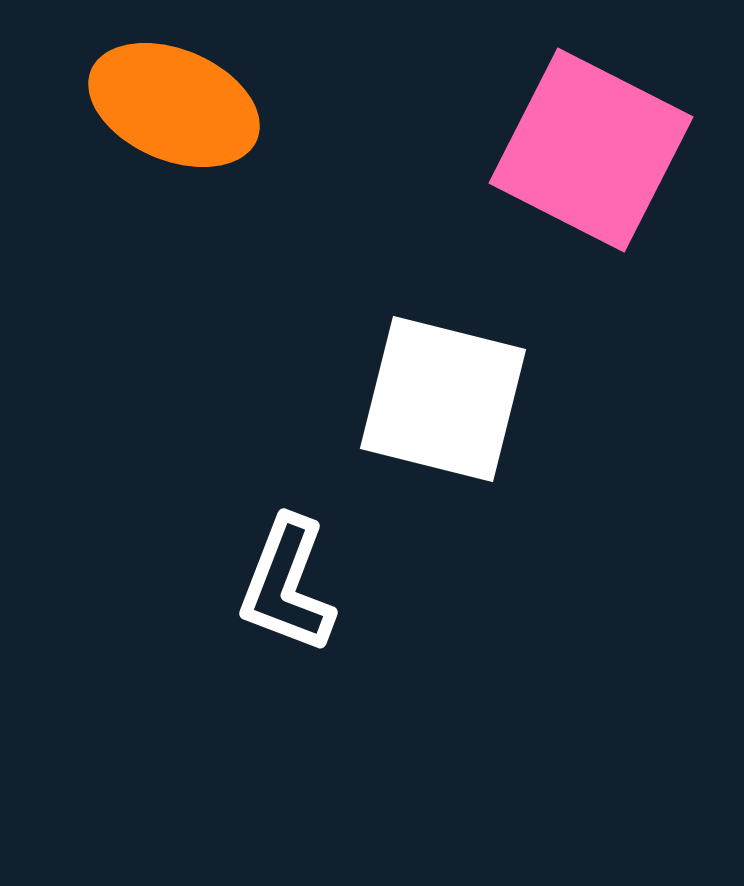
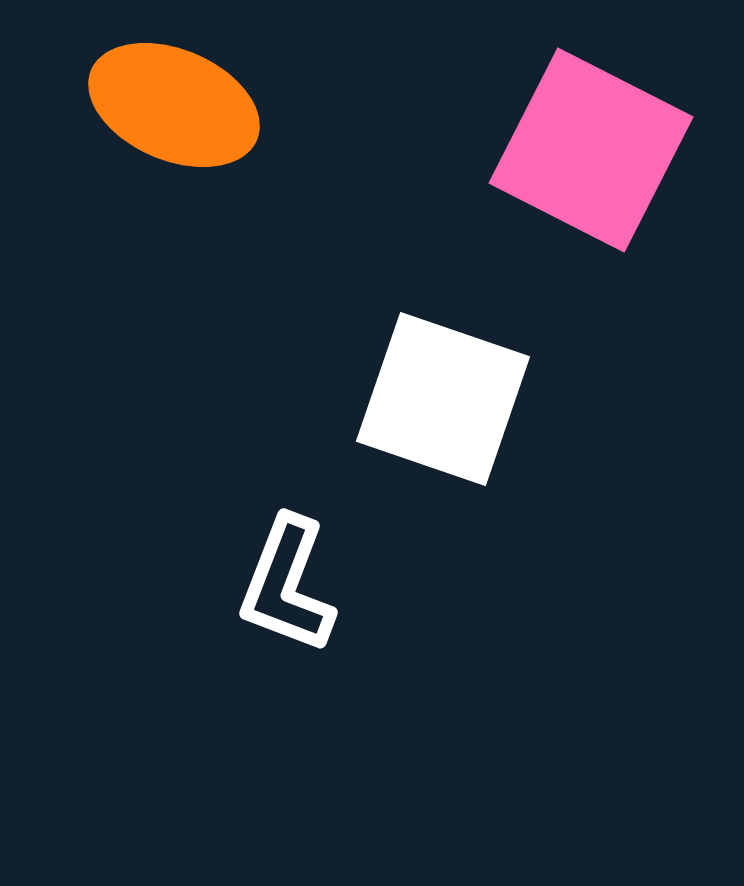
white square: rotated 5 degrees clockwise
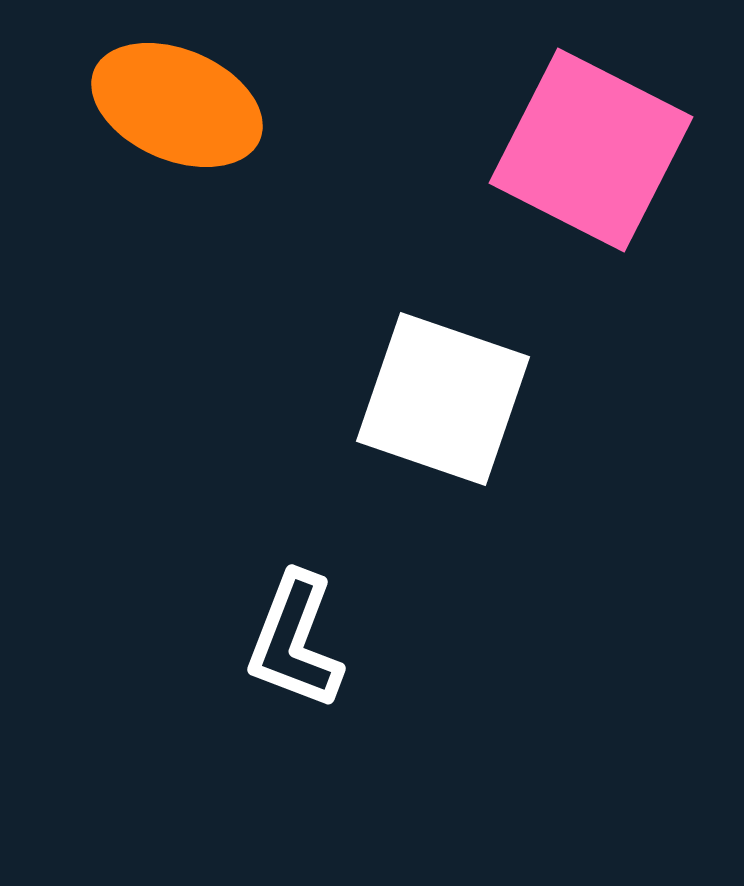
orange ellipse: moved 3 px right
white L-shape: moved 8 px right, 56 px down
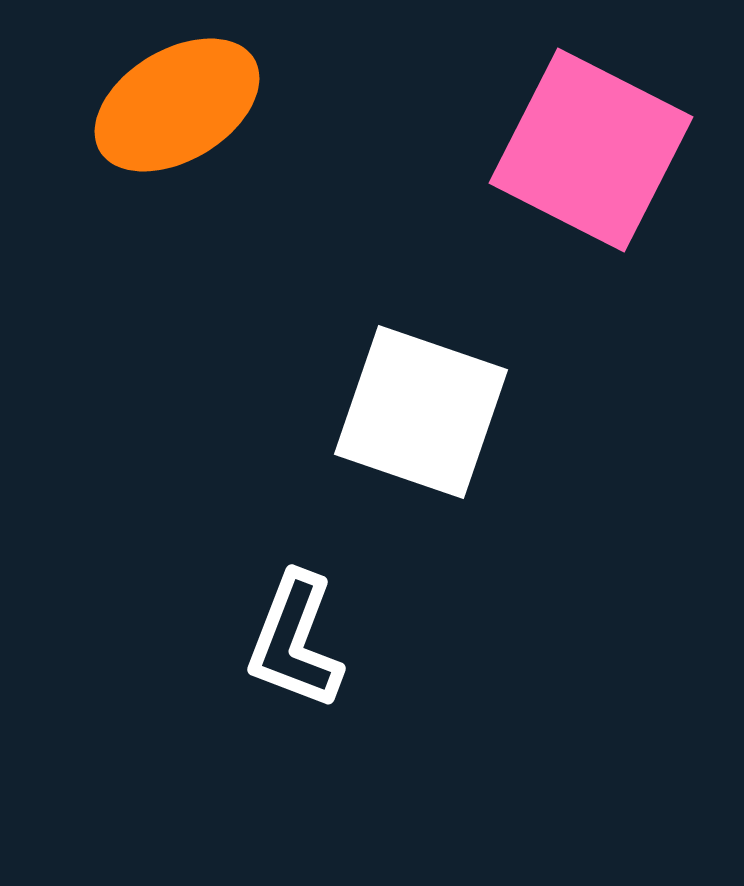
orange ellipse: rotated 54 degrees counterclockwise
white square: moved 22 px left, 13 px down
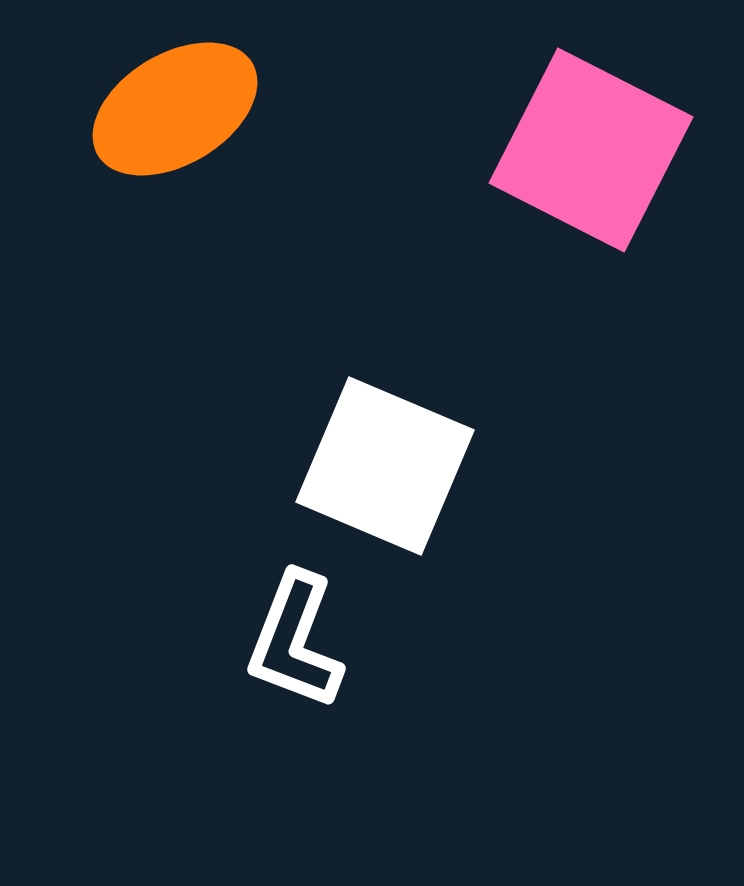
orange ellipse: moved 2 px left, 4 px down
white square: moved 36 px left, 54 px down; rotated 4 degrees clockwise
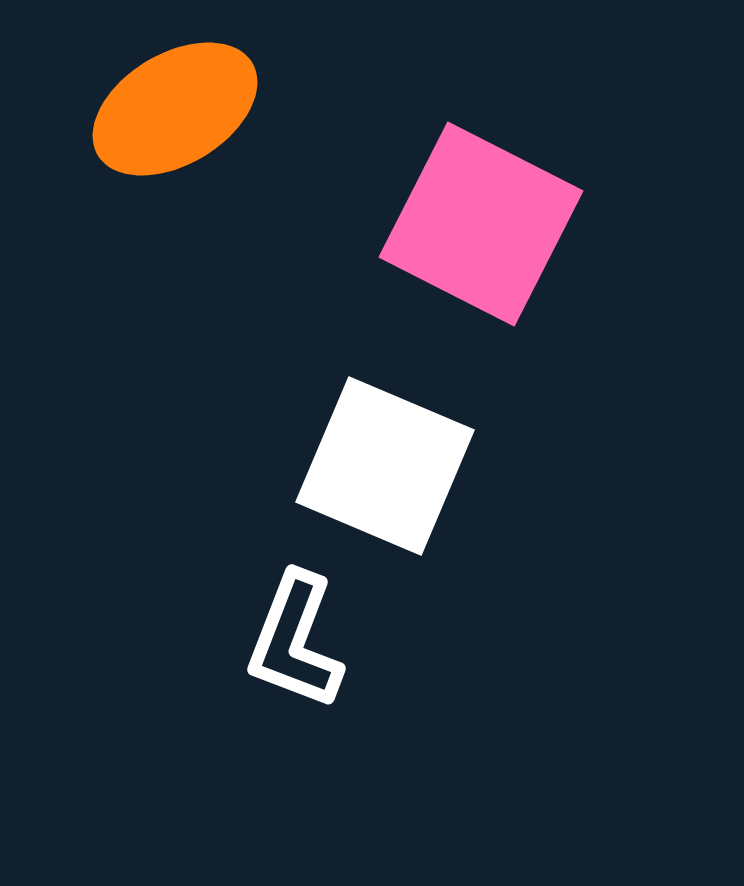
pink square: moved 110 px left, 74 px down
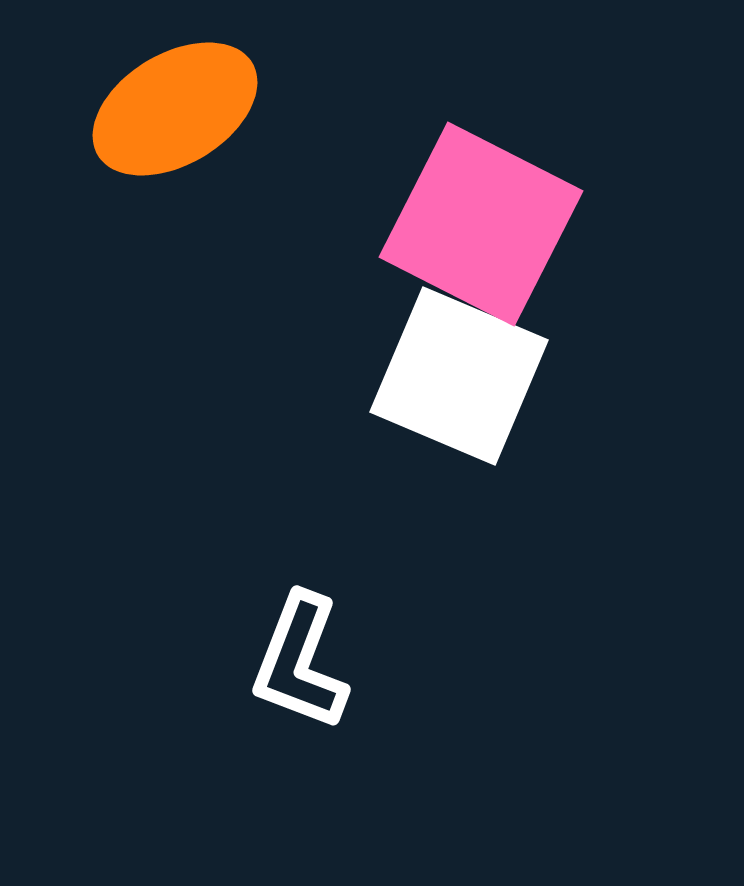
white square: moved 74 px right, 90 px up
white L-shape: moved 5 px right, 21 px down
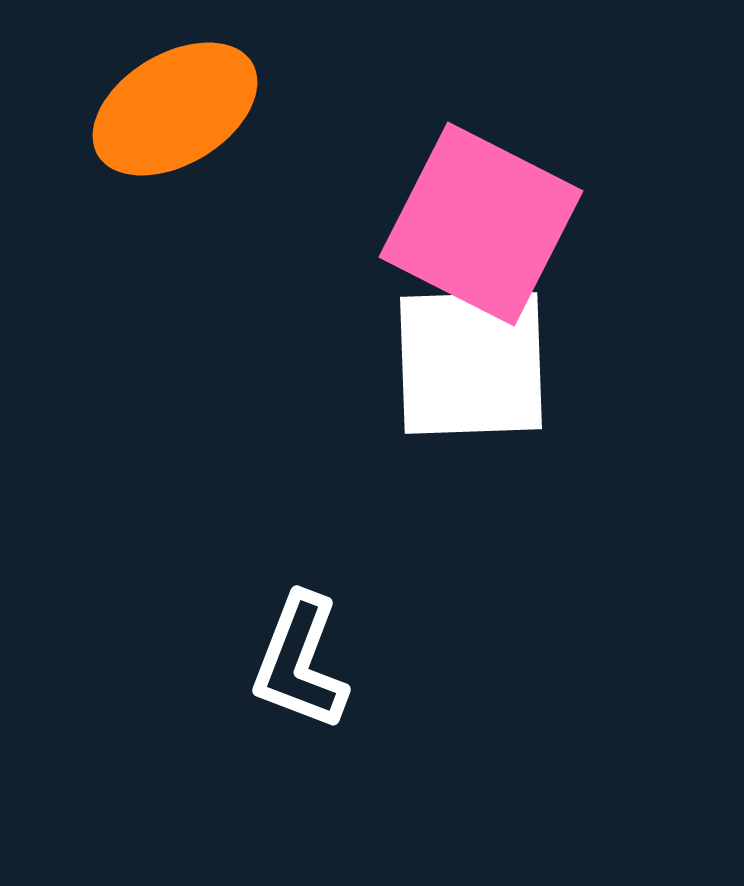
white square: moved 12 px right, 13 px up; rotated 25 degrees counterclockwise
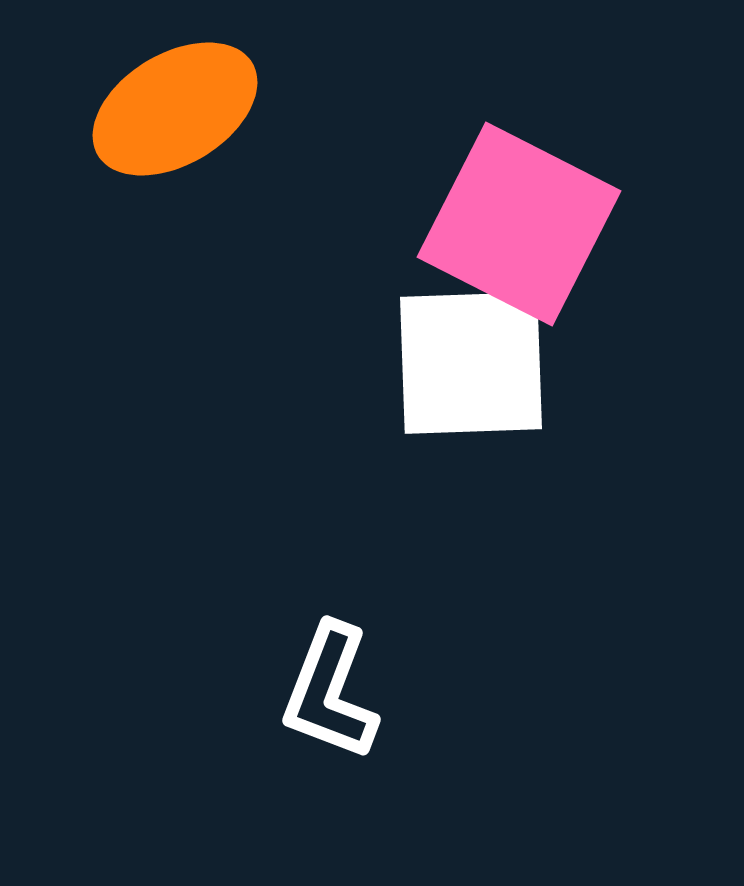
pink square: moved 38 px right
white L-shape: moved 30 px right, 30 px down
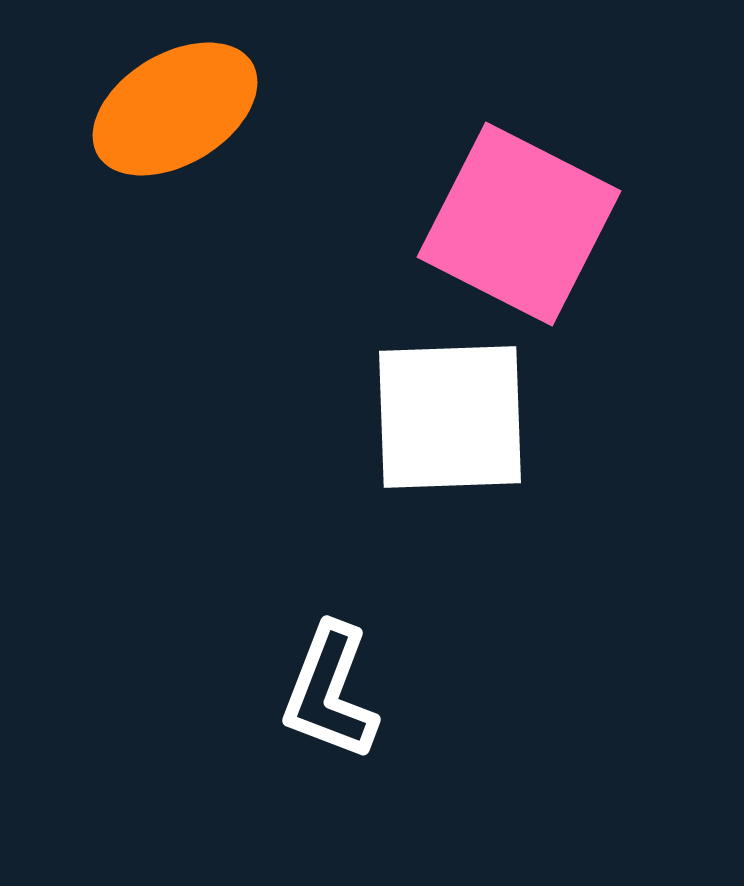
white square: moved 21 px left, 54 px down
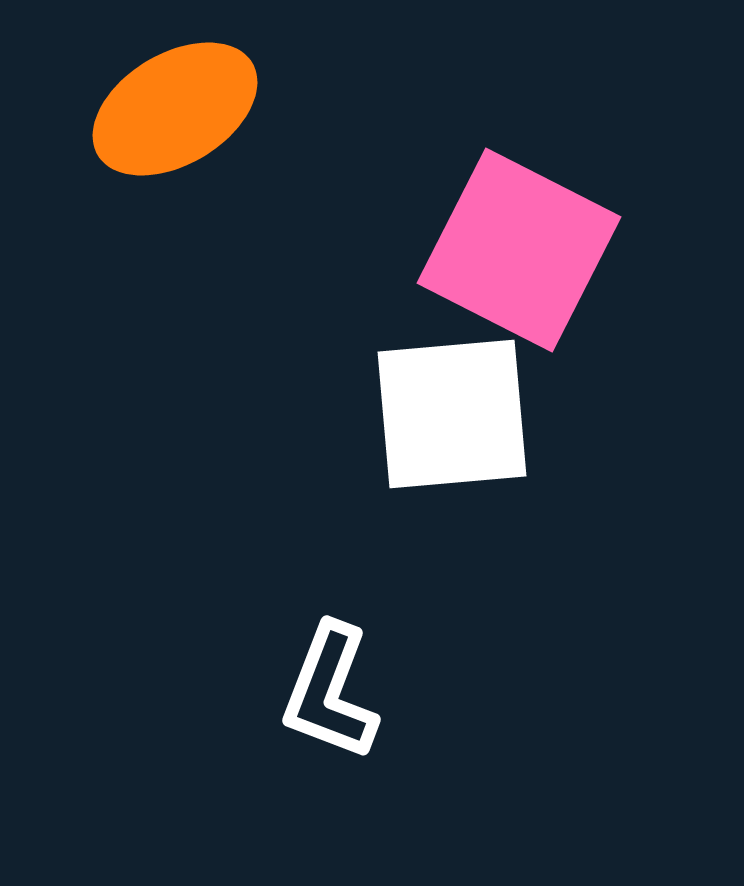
pink square: moved 26 px down
white square: moved 2 px right, 3 px up; rotated 3 degrees counterclockwise
